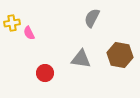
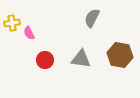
red circle: moved 13 px up
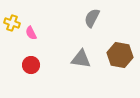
yellow cross: rotated 28 degrees clockwise
pink semicircle: moved 2 px right
red circle: moved 14 px left, 5 px down
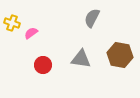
pink semicircle: rotated 80 degrees clockwise
red circle: moved 12 px right
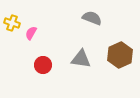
gray semicircle: rotated 84 degrees clockwise
pink semicircle: rotated 24 degrees counterclockwise
brown hexagon: rotated 25 degrees clockwise
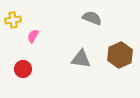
yellow cross: moved 1 px right, 3 px up; rotated 28 degrees counterclockwise
pink semicircle: moved 2 px right, 3 px down
red circle: moved 20 px left, 4 px down
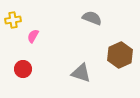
gray triangle: moved 14 px down; rotated 10 degrees clockwise
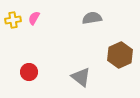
gray semicircle: rotated 30 degrees counterclockwise
pink semicircle: moved 1 px right, 18 px up
red circle: moved 6 px right, 3 px down
gray triangle: moved 4 px down; rotated 20 degrees clockwise
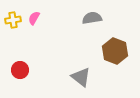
brown hexagon: moved 5 px left, 4 px up; rotated 15 degrees counterclockwise
red circle: moved 9 px left, 2 px up
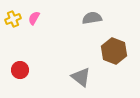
yellow cross: moved 1 px up; rotated 14 degrees counterclockwise
brown hexagon: moved 1 px left
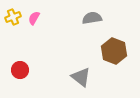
yellow cross: moved 2 px up
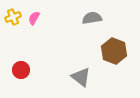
red circle: moved 1 px right
